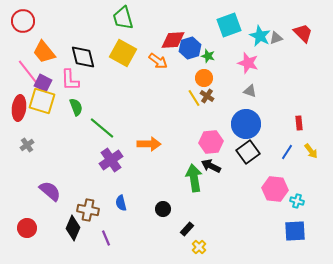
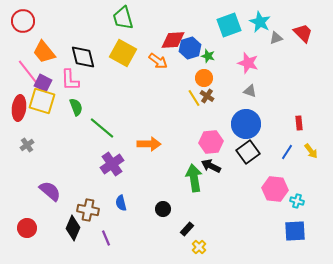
cyan star at (260, 36): moved 14 px up
purple cross at (111, 160): moved 1 px right, 4 px down
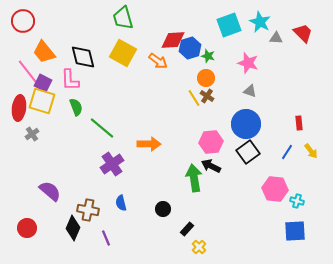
gray triangle at (276, 38): rotated 24 degrees clockwise
orange circle at (204, 78): moved 2 px right
gray cross at (27, 145): moved 5 px right, 11 px up
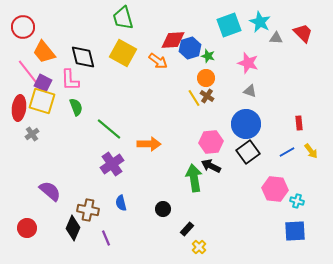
red circle at (23, 21): moved 6 px down
green line at (102, 128): moved 7 px right, 1 px down
blue line at (287, 152): rotated 28 degrees clockwise
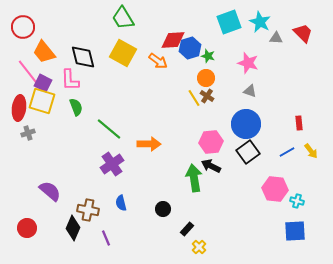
green trapezoid at (123, 18): rotated 15 degrees counterclockwise
cyan square at (229, 25): moved 3 px up
gray cross at (32, 134): moved 4 px left, 1 px up; rotated 16 degrees clockwise
